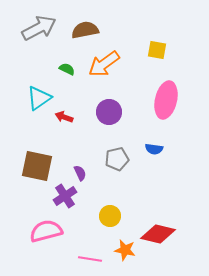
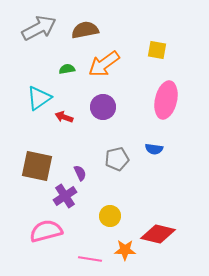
green semicircle: rotated 35 degrees counterclockwise
purple circle: moved 6 px left, 5 px up
orange star: rotated 10 degrees counterclockwise
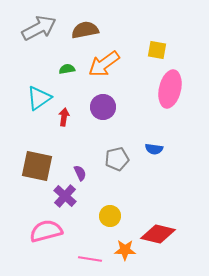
pink ellipse: moved 4 px right, 11 px up
red arrow: rotated 78 degrees clockwise
purple cross: rotated 15 degrees counterclockwise
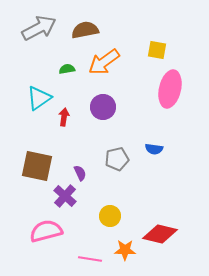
orange arrow: moved 2 px up
red diamond: moved 2 px right
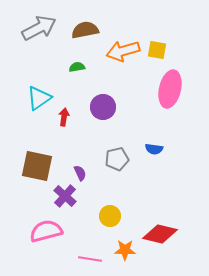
orange arrow: moved 19 px right, 11 px up; rotated 20 degrees clockwise
green semicircle: moved 10 px right, 2 px up
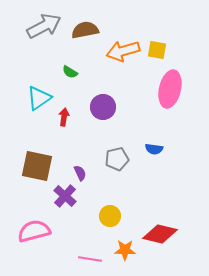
gray arrow: moved 5 px right, 2 px up
green semicircle: moved 7 px left, 5 px down; rotated 140 degrees counterclockwise
pink semicircle: moved 12 px left
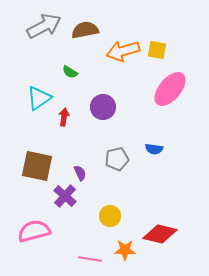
pink ellipse: rotated 27 degrees clockwise
